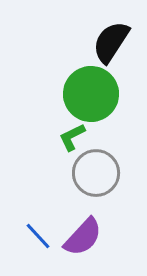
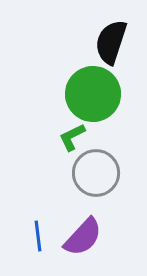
black semicircle: rotated 15 degrees counterclockwise
green circle: moved 2 px right
blue line: rotated 36 degrees clockwise
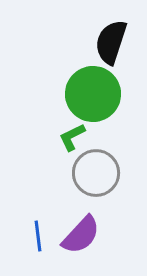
purple semicircle: moved 2 px left, 2 px up
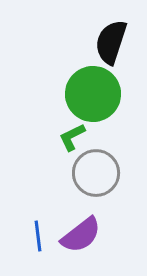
purple semicircle: rotated 9 degrees clockwise
